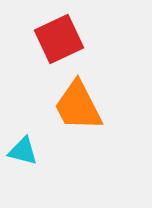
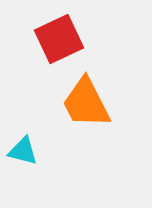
orange trapezoid: moved 8 px right, 3 px up
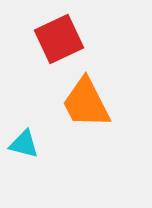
cyan triangle: moved 1 px right, 7 px up
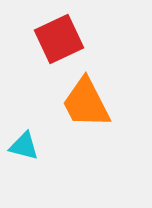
cyan triangle: moved 2 px down
